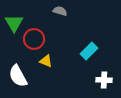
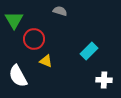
green triangle: moved 3 px up
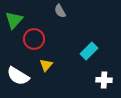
gray semicircle: rotated 136 degrees counterclockwise
green triangle: rotated 12 degrees clockwise
yellow triangle: moved 4 px down; rotated 48 degrees clockwise
white semicircle: rotated 30 degrees counterclockwise
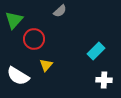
gray semicircle: rotated 104 degrees counterclockwise
cyan rectangle: moved 7 px right
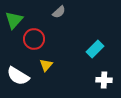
gray semicircle: moved 1 px left, 1 px down
cyan rectangle: moved 1 px left, 2 px up
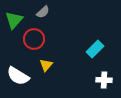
gray semicircle: moved 16 px left
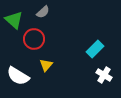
green triangle: rotated 30 degrees counterclockwise
white cross: moved 5 px up; rotated 28 degrees clockwise
